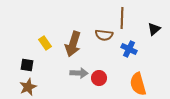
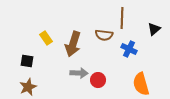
yellow rectangle: moved 1 px right, 5 px up
black square: moved 4 px up
red circle: moved 1 px left, 2 px down
orange semicircle: moved 3 px right
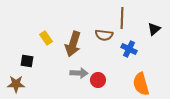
brown star: moved 12 px left, 3 px up; rotated 24 degrees clockwise
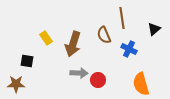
brown line: rotated 10 degrees counterclockwise
brown semicircle: rotated 60 degrees clockwise
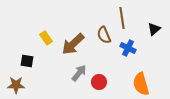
brown arrow: rotated 30 degrees clockwise
blue cross: moved 1 px left, 1 px up
gray arrow: rotated 54 degrees counterclockwise
red circle: moved 1 px right, 2 px down
brown star: moved 1 px down
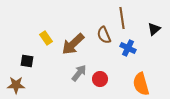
red circle: moved 1 px right, 3 px up
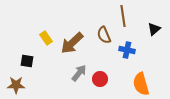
brown line: moved 1 px right, 2 px up
brown arrow: moved 1 px left, 1 px up
blue cross: moved 1 px left, 2 px down; rotated 14 degrees counterclockwise
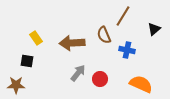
brown line: rotated 40 degrees clockwise
yellow rectangle: moved 10 px left
brown arrow: rotated 40 degrees clockwise
gray arrow: moved 1 px left
orange semicircle: rotated 130 degrees clockwise
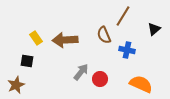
brown arrow: moved 7 px left, 3 px up
gray arrow: moved 3 px right, 1 px up
brown star: rotated 24 degrees counterclockwise
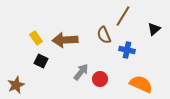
black square: moved 14 px right; rotated 16 degrees clockwise
